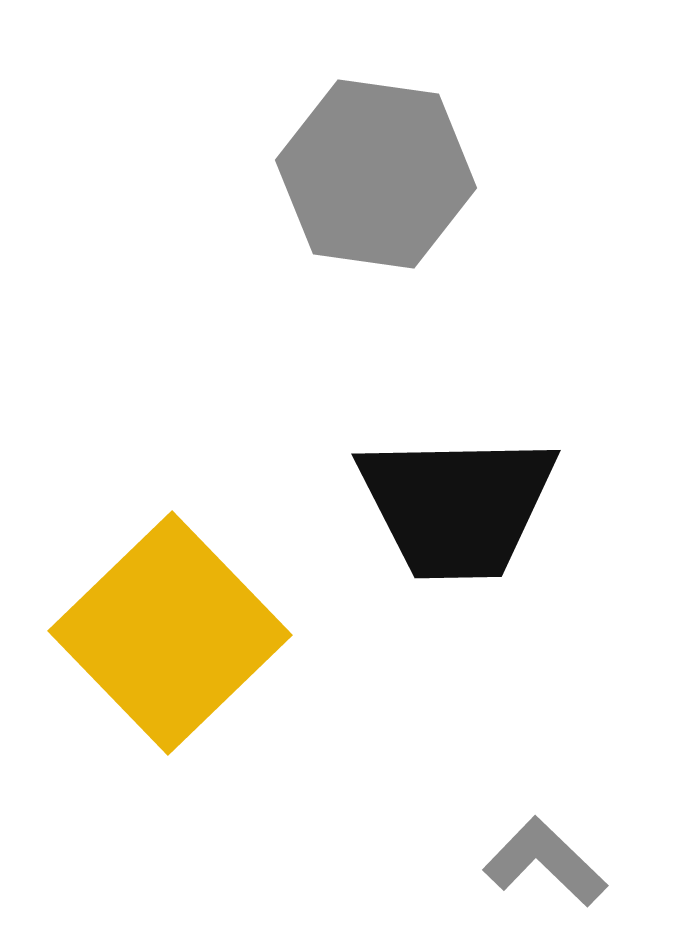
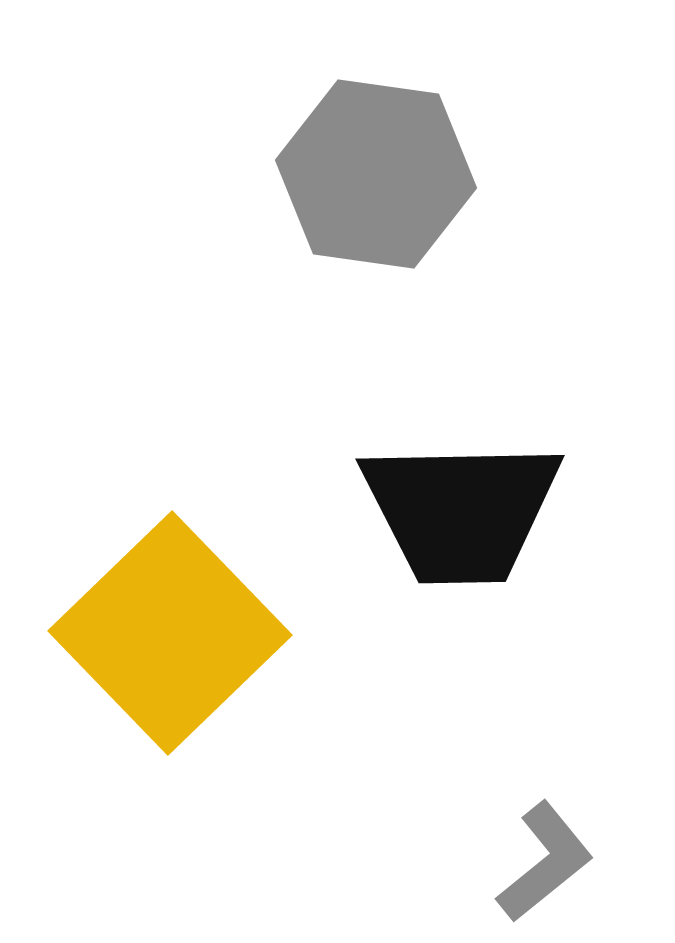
black trapezoid: moved 4 px right, 5 px down
gray L-shape: rotated 97 degrees clockwise
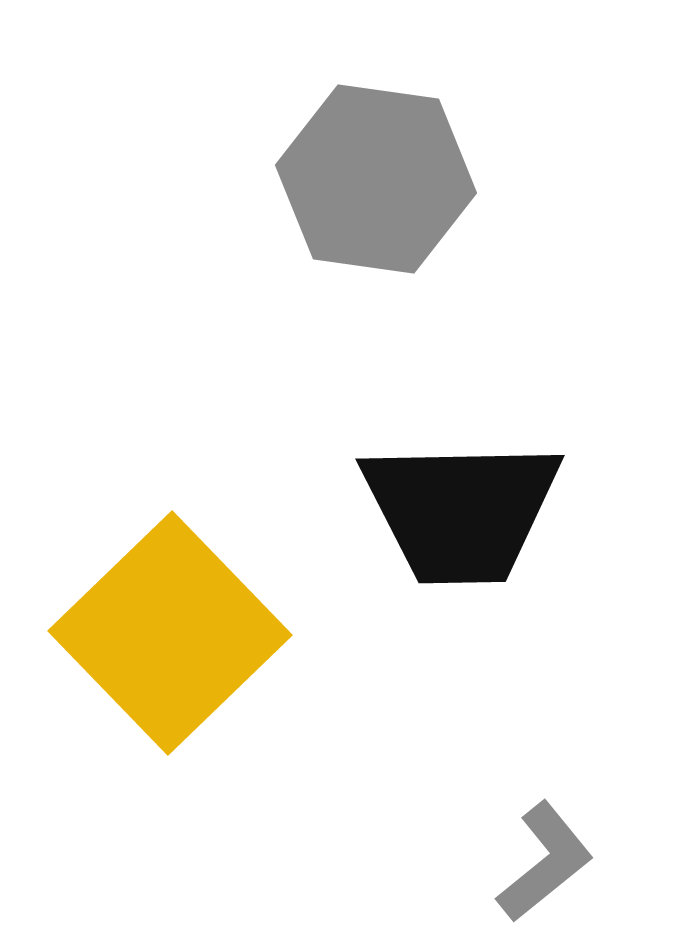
gray hexagon: moved 5 px down
